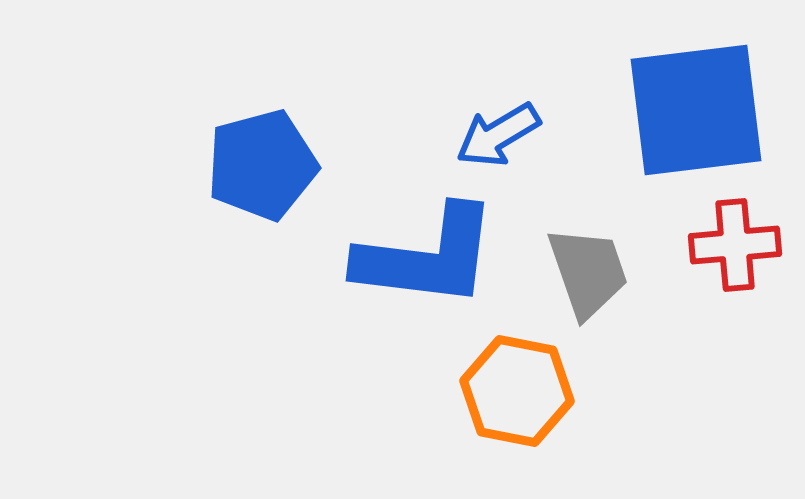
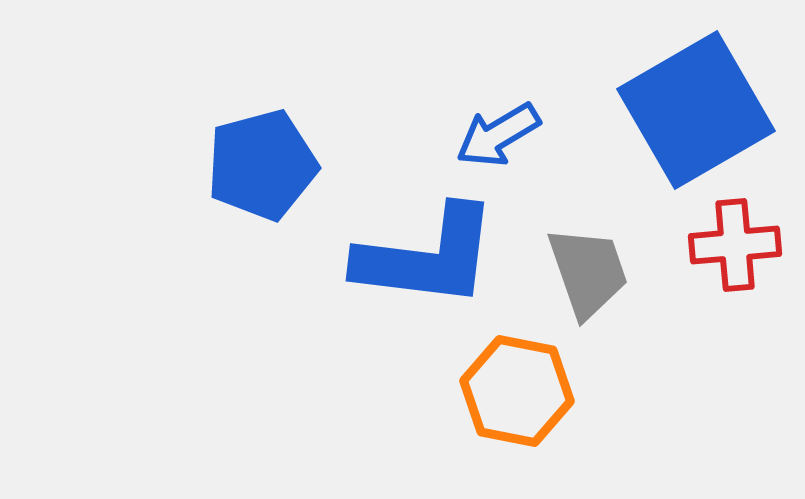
blue square: rotated 23 degrees counterclockwise
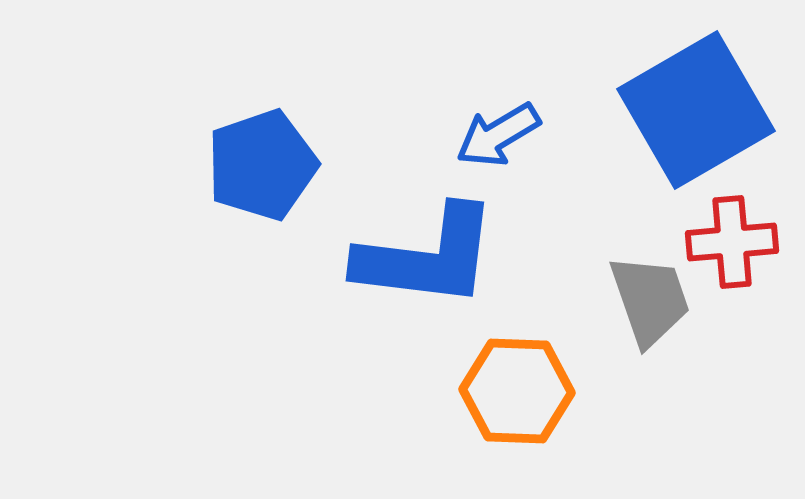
blue pentagon: rotated 4 degrees counterclockwise
red cross: moved 3 px left, 3 px up
gray trapezoid: moved 62 px right, 28 px down
orange hexagon: rotated 9 degrees counterclockwise
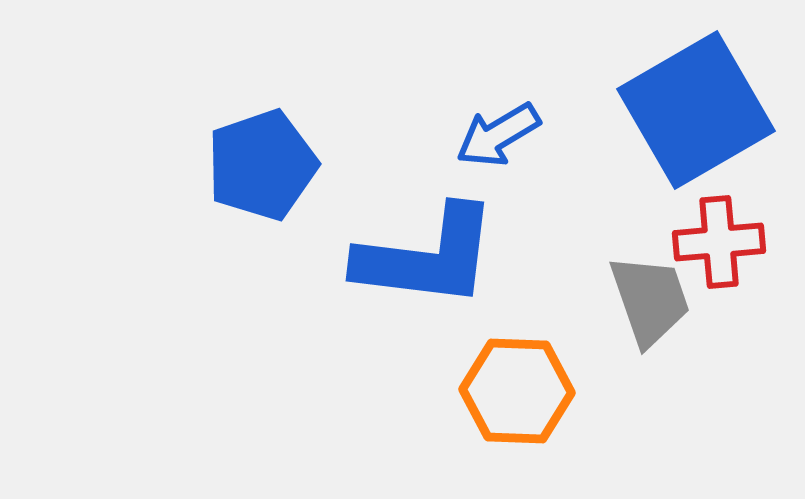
red cross: moved 13 px left
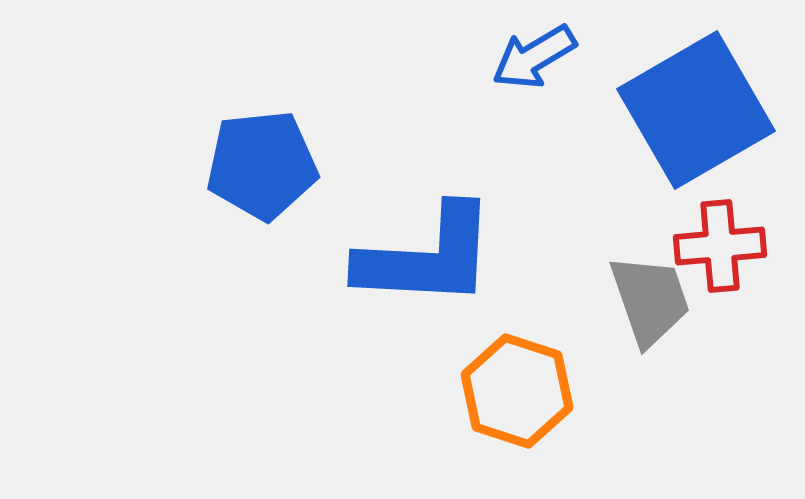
blue arrow: moved 36 px right, 78 px up
blue pentagon: rotated 13 degrees clockwise
red cross: moved 1 px right, 4 px down
blue L-shape: rotated 4 degrees counterclockwise
orange hexagon: rotated 16 degrees clockwise
